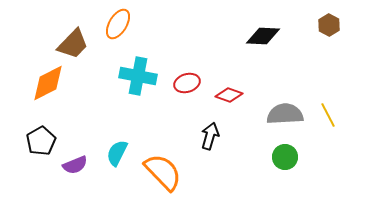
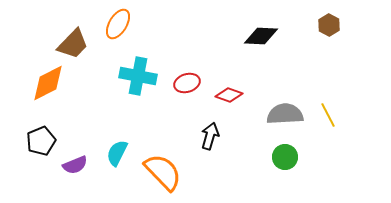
black diamond: moved 2 px left
black pentagon: rotated 8 degrees clockwise
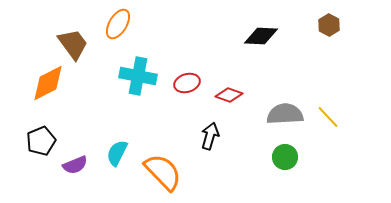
brown trapezoid: rotated 80 degrees counterclockwise
yellow line: moved 2 px down; rotated 15 degrees counterclockwise
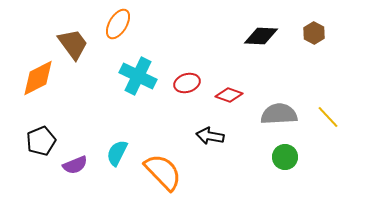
brown hexagon: moved 15 px left, 8 px down
cyan cross: rotated 15 degrees clockwise
orange diamond: moved 10 px left, 5 px up
gray semicircle: moved 6 px left
black arrow: rotated 96 degrees counterclockwise
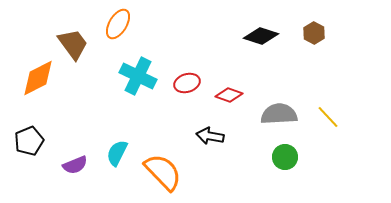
black diamond: rotated 16 degrees clockwise
black pentagon: moved 12 px left
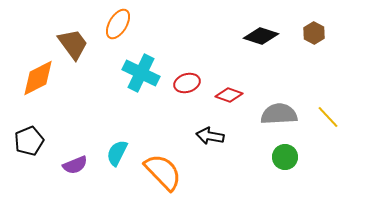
cyan cross: moved 3 px right, 3 px up
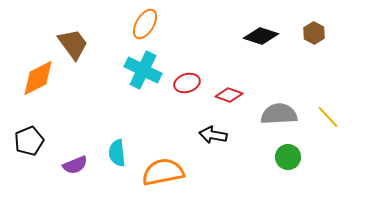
orange ellipse: moved 27 px right
cyan cross: moved 2 px right, 3 px up
black arrow: moved 3 px right, 1 px up
cyan semicircle: rotated 32 degrees counterclockwise
green circle: moved 3 px right
orange semicircle: rotated 57 degrees counterclockwise
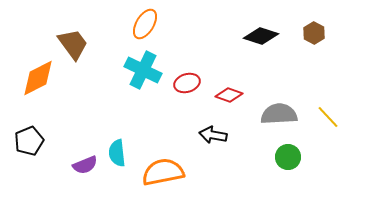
purple semicircle: moved 10 px right
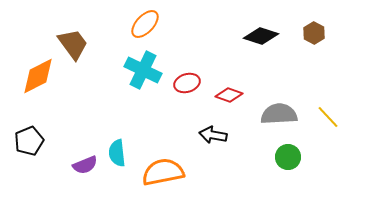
orange ellipse: rotated 12 degrees clockwise
orange diamond: moved 2 px up
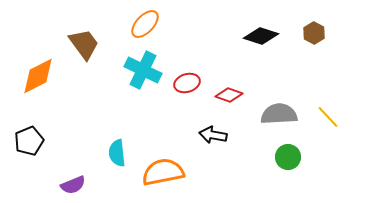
brown trapezoid: moved 11 px right
purple semicircle: moved 12 px left, 20 px down
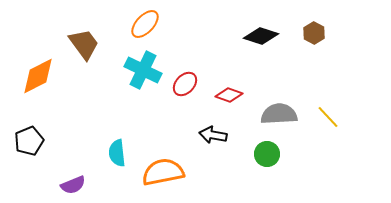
red ellipse: moved 2 px left, 1 px down; rotated 30 degrees counterclockwise
green circle: moved 21 px left, 3 px up
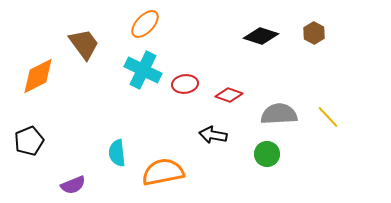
red ellipse: rotated 40 degrees clockwise
